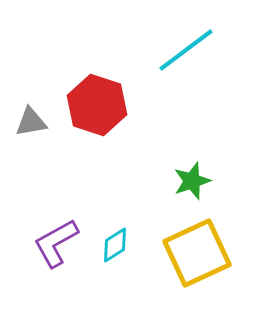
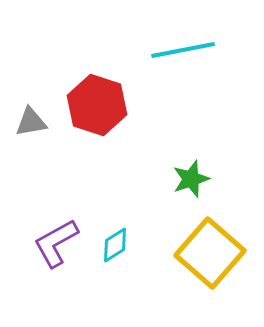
cyan line: moved 3 px left; rotated 26 degrees clockwise
green star: moved 1 px left, 2 px up
yellow square: moved 13 px right; rotated 24 degrees counterclockwise
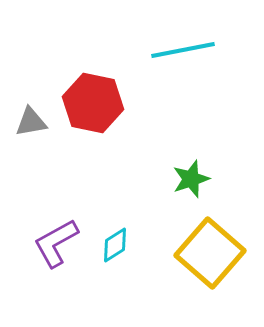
red hexagon: moved 4 px left, 2 px up; rotated 6 degrees counterclockwise
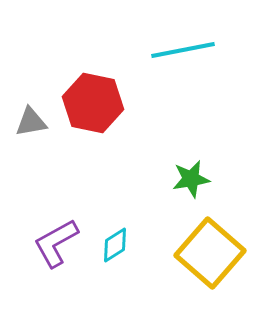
green star: rotated 9 degrees clockwise
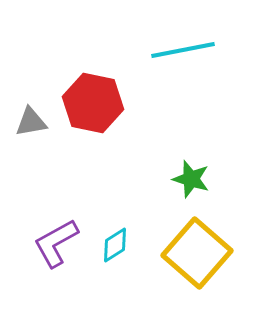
green star: rotated 27 degrees clockwise
yellow square: moved 13 px left
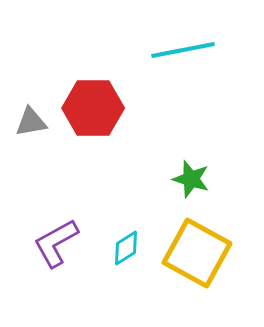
red hexagon: moved 5 px down; rotated 12 degrees counterclockwise
cyan diamond: moved 11 px right, 3 px down
yellow square: rotated 12 degrees counterclockwise
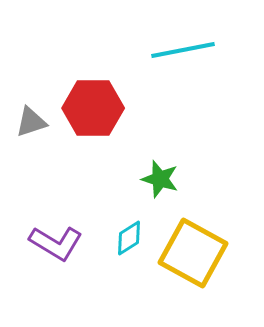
gray triangle: rotated 8 degrees counterclockwise
green star: moved 31 px left
purple L-shape: rotated 120 degrees counterclockwise
cyan diamond: moved 3 px right, 10 px up
yellow square: moved 4 px left
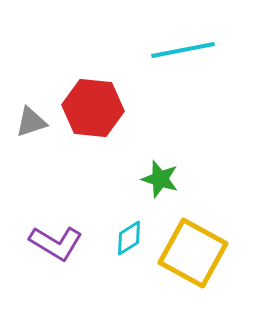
red hexagon: rotated 6 degrees clockwise
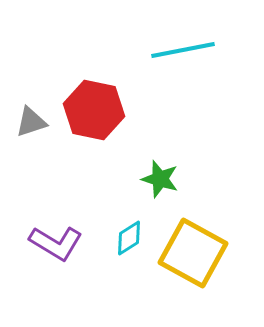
red hexagon: moved 1 px right, 2 px down; rotated 6 degrees clockwise
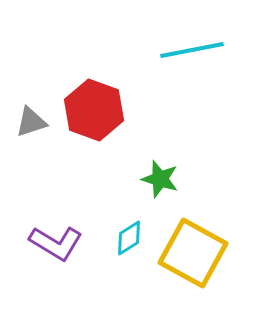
cyan line: moved 9 px right
red hexagon: rotated 8 degrees clockwise
